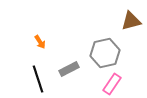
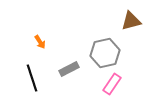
black line: moved 6 px left, 1 px up
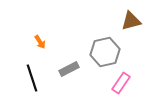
gray hexagon: moved 1 px up
pink rectangle: moved 9 px right, 1 px up
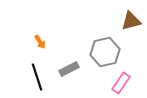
black line: moved 5 px right, 1 px up
